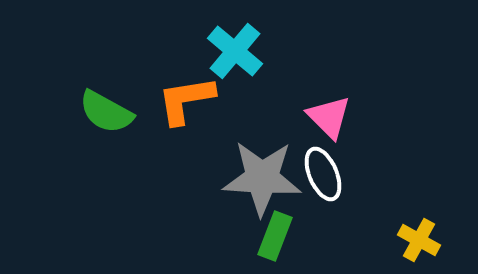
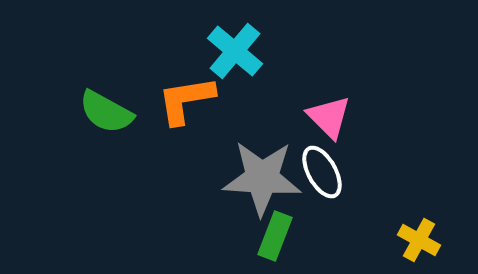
white ellipse: moved 1 px left, 2 px up; rotated 6 degrees counterclockwise
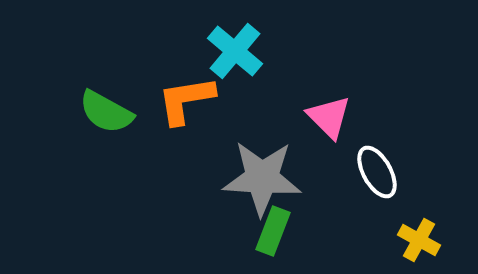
white ellipse: moved 55 px right
green rectangle: moved 2 px left, 5 px up
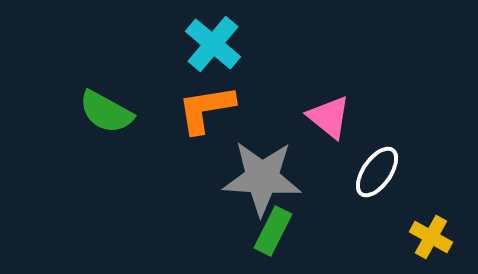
cyan cross: moved 22 px left, 7 px up
orange L-shape: moved 20 px right, 9 px down
pink triangle: rotated 6 degrees counterclockwise
white ellipse: rotated 64 degrees clockwise
green rectangle: rotated 6 degrees clockwise
yellow cross: moved 12 px right, 3 px up
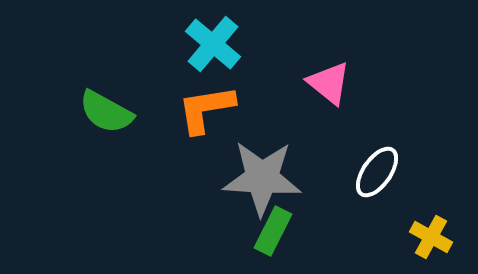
pink triangle: moved 34 px up
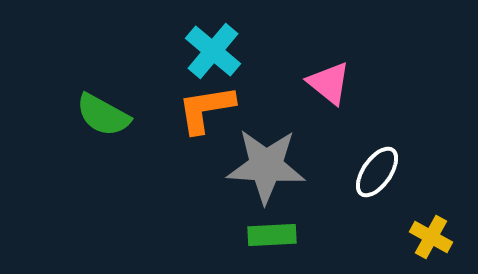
cyan cross: moved 7 px down
green semicircle: moved 3 px left, 3 px down
gray star: moved 4 px right, 12 px up
green rectangle: moved 1 px left, 4 px down; rotated 60 degrees clockwise
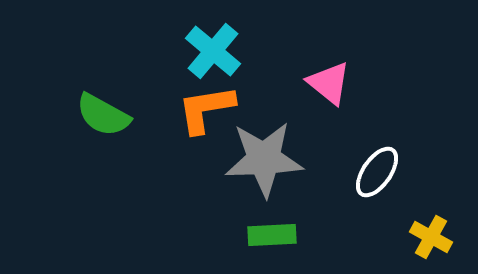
gray star: moved 2 px left, 7 px up; rotated 6 degrees counterclockwise
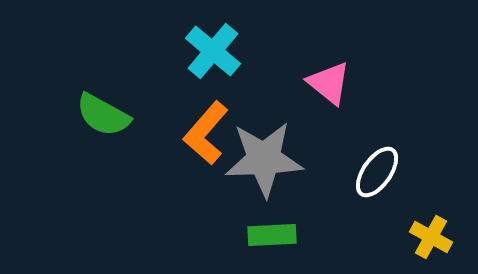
orange L-shape: moved 24 px down; rotated 40 degrees counterclockwise
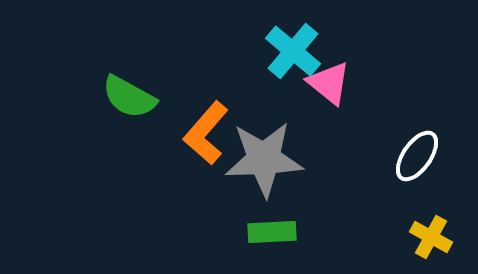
cyan cross: moved 80 px right
green semicircle: moved 26 px right, 18 px up
white ellipse: moved 40 px right, 16 px up
green rectangle: moved 3 px up
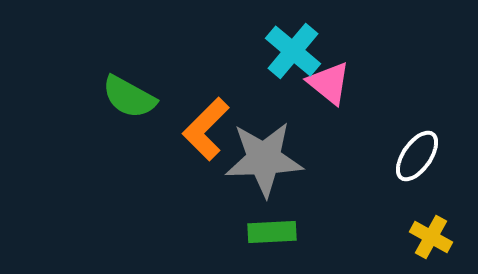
orange L-shape: moved 4 px up; rotated 4 degrees clockwise
